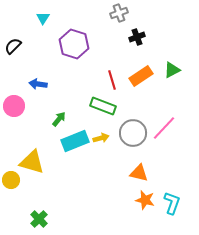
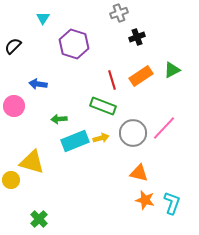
green arrow: rotated 133 degrees counterclockwise
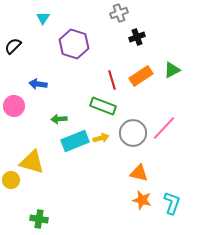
orange star: moved 3 px left
green cross: rotated 36 degrees counterclockwise
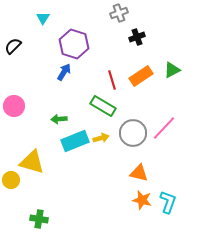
blue arrow: moved 26 px right, 12 px up; rotated 114 degrees clockwise
green rectangle: rotated 10 degrees clockwise
cyan L-shape: moved 4 px left, 1 px up
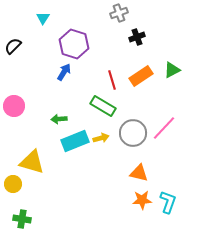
yellow circle: moved 2 px right, 4 px down
orange star: rotated 18 degrees counterclockwise
green cross: moved 17 px left
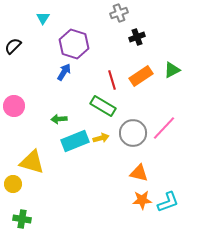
cyan L-shape: rotated 50 degrees clockwise
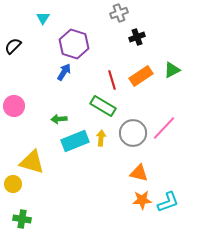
yellow arrow: rotated 70 degrees counterclockwise
